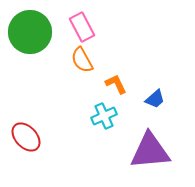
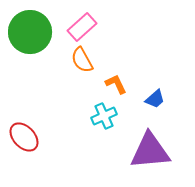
pink rectangle: rotated 76 degrees clockwise
red ellipse: moved 2 px left
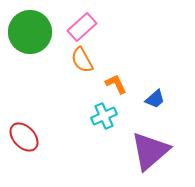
purple triangle: rotated 36 degrees counterclockwise
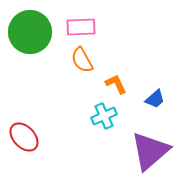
pink rectangle: moved 1 px left; rotated 40 degrees clockwise
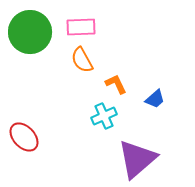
purple triangle: moved 13 px left, 8 px down
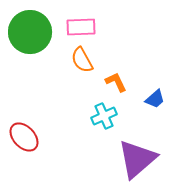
orange L-shape: moved 2 px up
